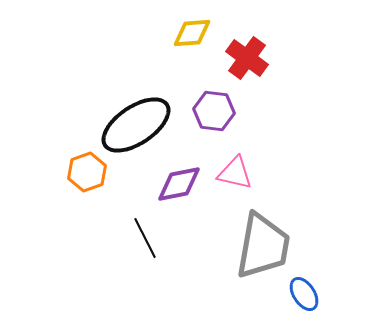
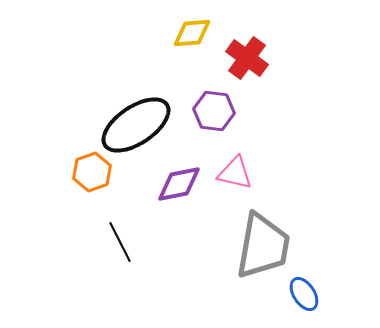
orange hexagon: moved 5 px right
black line: moved 25 px left, 4 px down
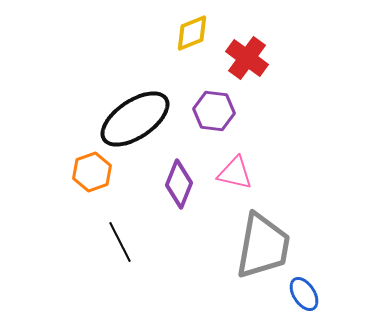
yellow diamond: rotated 18 degrees counterclockwise
black ellipse: moved 1 px left, 6 px up
purple diamond: rotated 57 degrees counterclockwise
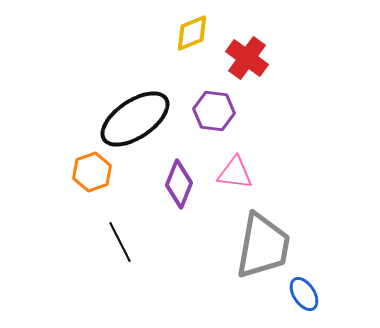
pink triangle: rotated 6 degrees counterclockwise
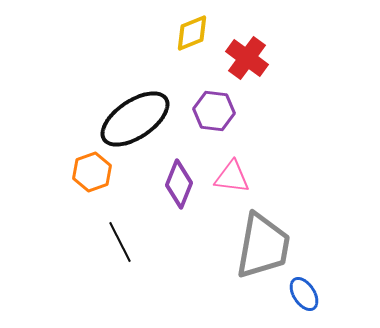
pink triangle: moved 3 px left, 4 px down
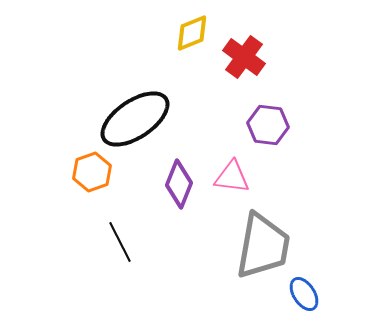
red cross: moved 3 px left, 1 px up
purple hexagon: moved 54 px right, 14 px down
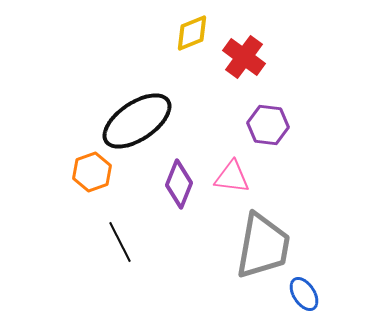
black ellipse: moved 2 px right, 2 px down
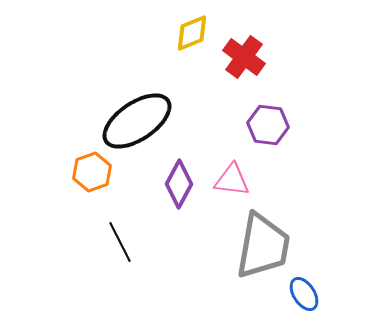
pink triangle: moved 3 px down
purple diamond: rotated 6 degrees clockwise
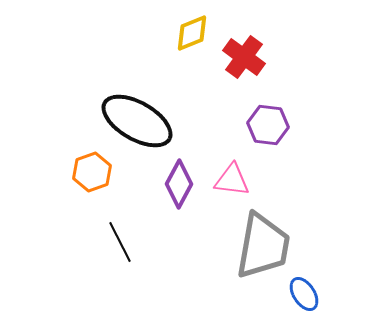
black ellipse: rotated 64 degrees clockwise
